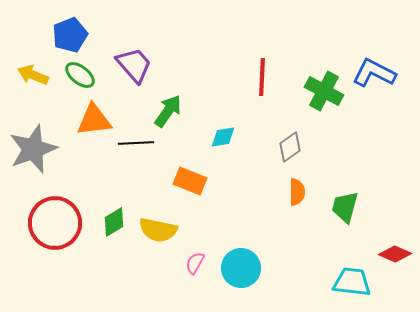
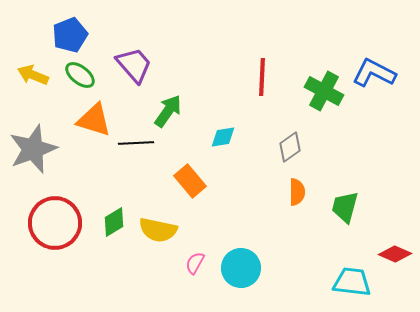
orange triangle: rotated 24 degrees clockwise
orange rectangle: rotated 28 degrees clockwise
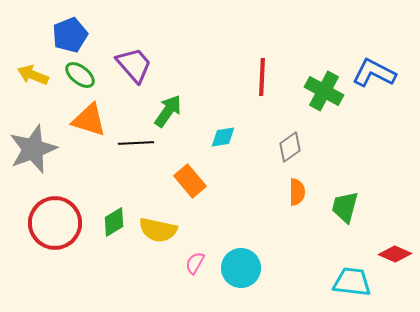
orange triangle: moved 5 px left
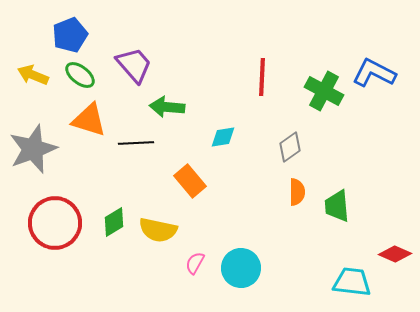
green arrow: moved 1 px left, 4 px up; rotated 120 degrees counterclockwise
green trapezoid: moved 8 px left, 1 px up; rotated 20 degrees counterclockwise
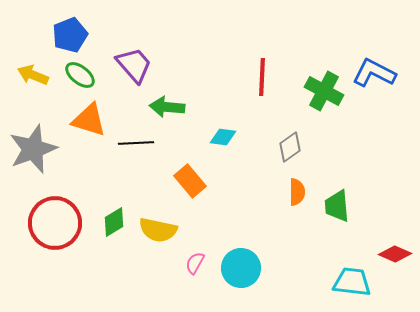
cyan diamond: rotated 16 degrees clockwise
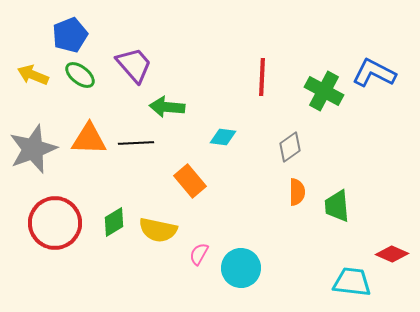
orange triangle: moved 19 px down; rotated 15 degrees counterclockwise
red diamond: moved 3 px left
pink semicircle: moved 4 px right, 9 px up
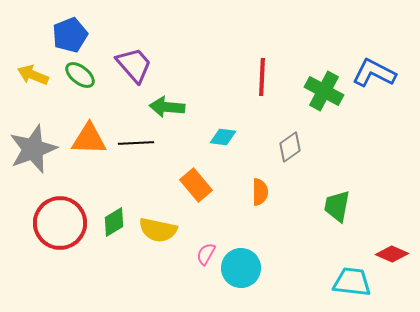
orange rectangle: moved 6 px right, 4 px down
orange semicircle: moved 37 px left
green trapezoid: rotated 16 degrees clockwise
red circle: moved 5 px right
pink semicircle: moved 7 px right
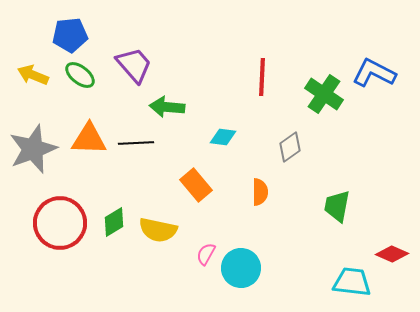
blue pentagon: rotated 16 degrees clockwise
green cross: moved 3 px down; rotated 6 degrees clockwise
